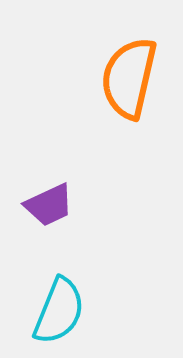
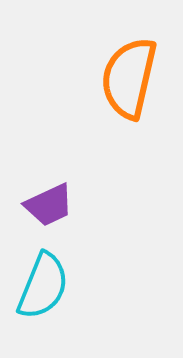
cyan semicircle: moved 16 px left, 25 px up
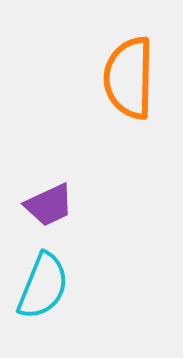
orange semicircle: rotated 12 degrees counterclockwise
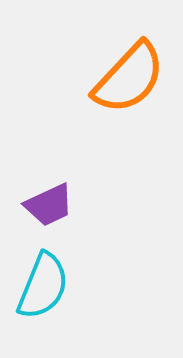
orange semicircle: rotated 138 degrees counterclockwise
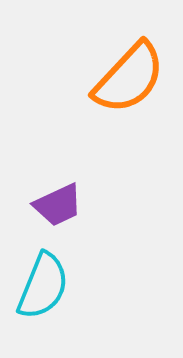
purple trapezoid: moved 9 px right
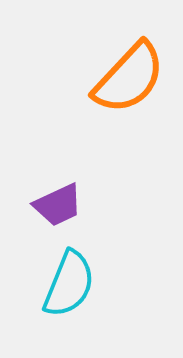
cyan semicircle: moved 26 px right, 2 px up
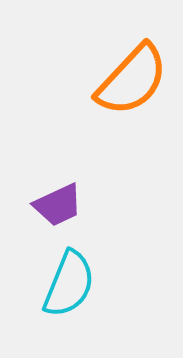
orange semicircle: moved 3 px right, 2 px down
